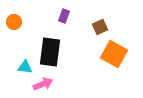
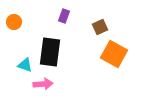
cyan triangle: moved 2 px up; rotated 14 degrees clockwise
pink arrow: rotated 18 degrees clockwise
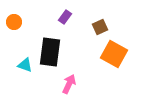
purple rectangle: moved 1 px right, 1 px down; rotated 16 degrees clockwise
pink arrow: moved 26 px right; rotated 60 degrees counterclockwise
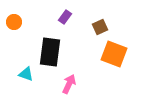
orange square: rotated 8 degrees counterclockwise
cyan triangle: moved 1 px right, 9 px down
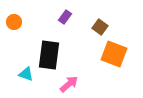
brown square: rotated 28 degrees counterclockwise
black rectangle: moved 1 px left, 3 px down
pink arrow: rotated 24 degrees clockwise
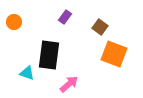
cyan triangle: moved 1 px right, 1 px up
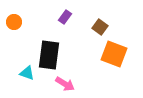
pink arrow: moved 4 px left; rotated 72 degrees clockwise
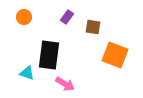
purple rectangle: moved 2 px right
orange circle: moved 10 px right, 5 px up
brown square: moved 7 px left; rotated 28 degrees counterclockwise
orange square: moved 1 px right, 1 px down
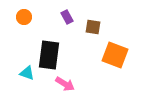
purple rectangle: rotated 64 degrees counterclockwise
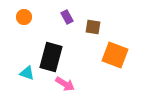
black rectangle: moved 2 px right, 2 px down; rotated 8 degrees clockwise
